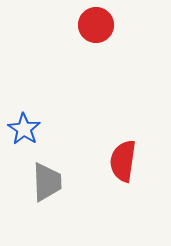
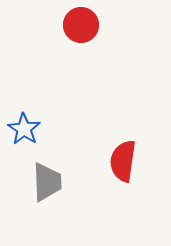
red circle: moved 15 px left
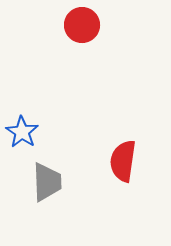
red circle: moved 1 px right
blue star: moved 2 px left, 3 px down
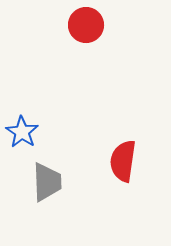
red circle: moved 4 px right
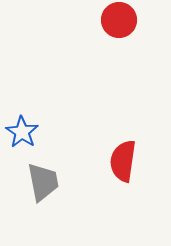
red circle: moved 33 px right, 5 px up
gray trapezoid: moved 4 px left; rotated 9 degrees counterclockwise
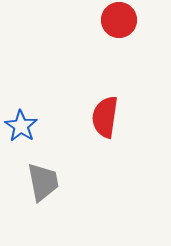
blue star: moved 1 px left, 6 px up
red semicircle: moved 18 px left, 44 px up
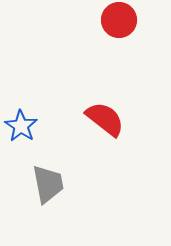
red semicircle: moved 2 px down; rotated 120 degrees clockwise
gray trapezoid: moved 5 px right, 2 px down
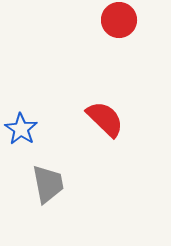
red semicircle: rotated 6 degrees clockwise
blue star: moved 3 px down
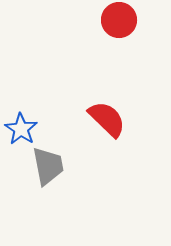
red semicircle: moved 2 px right
gray trapezoid: moved 18 px up
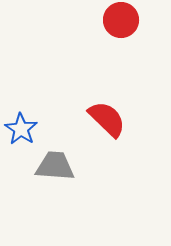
red circle: moved 2 px right
gray trapezoid: moved 7 px right; rotated 75 degrees counterclockwise
